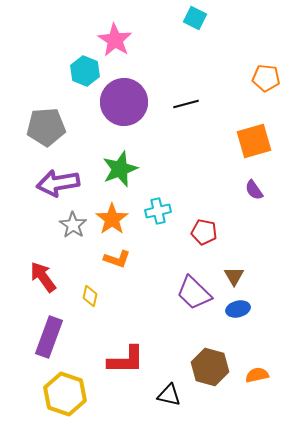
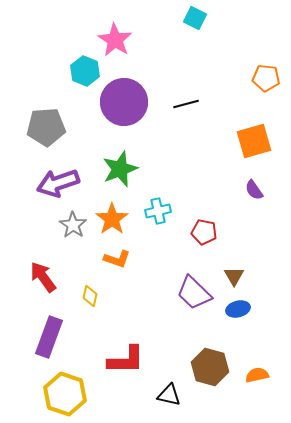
purple arrow: rotated 9 degrees counterclockwise
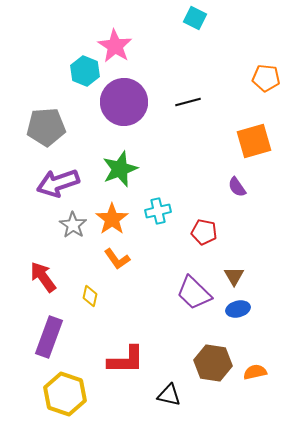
pink star: moved 6 px down
black line: moved 2 px right, 2 px up
purple semicircle: moved 17 px left, 3 px up
orange L-shape: rotated 36 degrees clockwise
brown hexagon: moved 3 px right, 4 px up; rotated 6 degrees counterclockwise
orange semicircle: moved 2 px left, 3 px up
